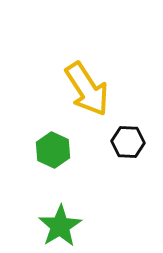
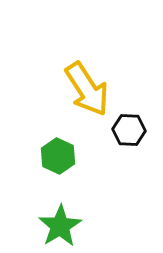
black hexagon: moved 1 px right, 12 px up
green hexagon: moved 5 px right, 6 px down
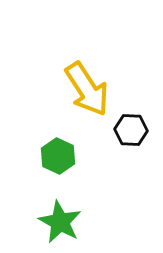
black hexagon: moved 2 px right
green star: moved 4 px up; rotated 12 degrees counterclockwise
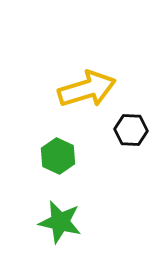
yellow arrow: rotated 74 degrees counterclockwise
green star: rotated 15 degrees counterclockwise
